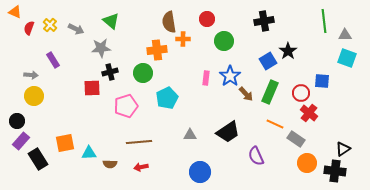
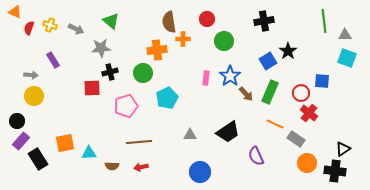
yellow cross at (50, 25): rotated 24 degrees counterclockwise
brown semicircle at (110, 164): moved 2 px right, 2 px down
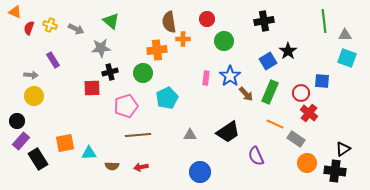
brown line at (139, 142): moved 1 px left, 7 px up
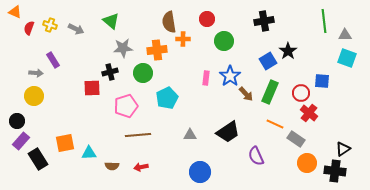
gray star at (101, 48): moved 22 px right
gray arrow at (31, 75): moved 5 px right, 2 px up
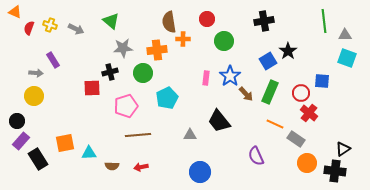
black trapezoid at (228, 132): moved 9 px left, 11 px up; rotated 85 degrees clockwise
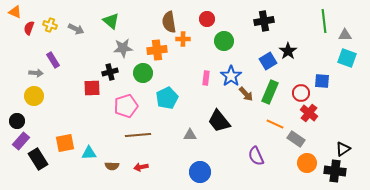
blue star at (230, 76): moved 1 px right
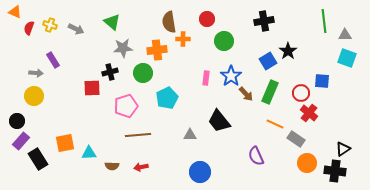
green triangle at (111, 21): moved 1 px right, 1 px down
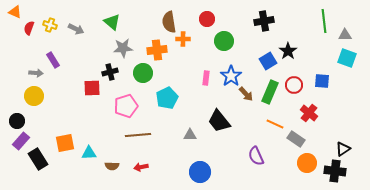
red circle at (301, 93): moved 7 px left, 8 px up
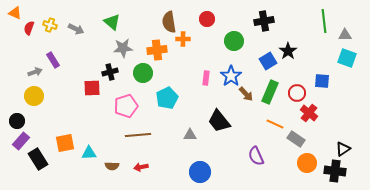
orange triangle at (15, 12): moved 1 px down
green circle at (224, 41): moved 10 px right
gray arrow at (36, 73): moved 1 px left, 1 px up; rotated 24 degrees counterclockwise
red circle at (294, 85): moved 3 px right, 8 px down
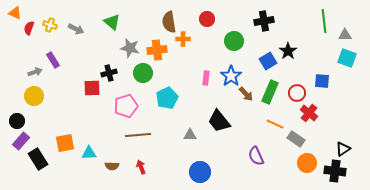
gray star at (123, 48): moved 7 px right; rotated 18 degrees clockwise
black cross at (110, 72): moved 1 px left, 1 px down
red arrow at (141, 167): rotated 80 degrees clockwise
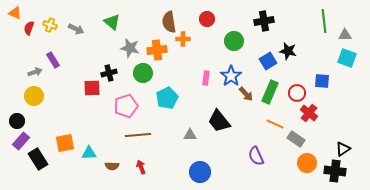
black star at (288, 51): rotated 24 degrees counterclockwise
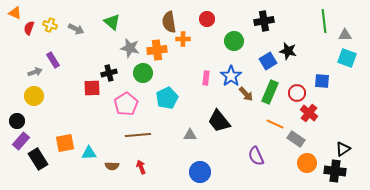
pink pentagon at (126, 106): moved 2 px up; rotated 15 degrees counterclockwise
